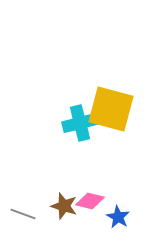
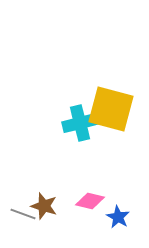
brown star: moved 20 px left
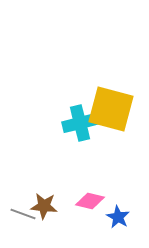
brown star: rotated 12 degrees counterclockwise
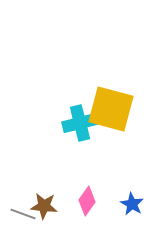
pink diamond: moved 3 px left; rotated 68 degrees counterclockwise
blue star: moved 14 px right, 13 px up
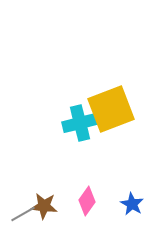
yellow square: rotated 36 degrees counterclockwise
gray line: rotated 50 degrees counterclockwise
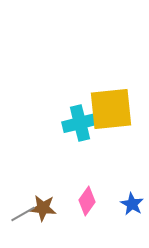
yellow square: rotated 15 degrees clockwise
brown star: moved 1 px left, 2 px down
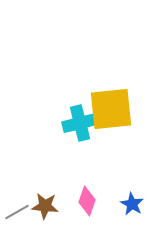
pink diamond: rotated 16 degrees counterclockwise
brown star: moved 2 px right, 2 px up
gray line: moved 6 px left, 2 px up
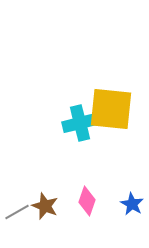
yellow square: rotated 12 degrees clockwise
brown star: rotated 16 degrees clockwise
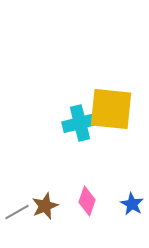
brown star: rotated 28 degrees clockwise
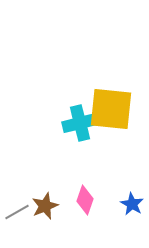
pink diamond: moved 2 px left, 1 px up
